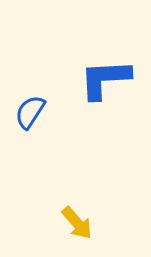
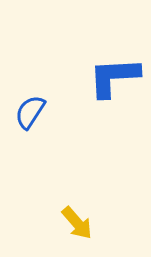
blue L-shape: moved 9 px right, 2 px up
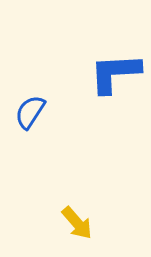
blue L-shape: moved 1 px right, 4 px up
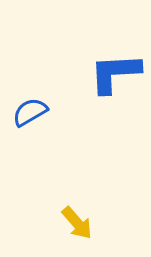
blue semicircle: rotated 27 degrees clockwise
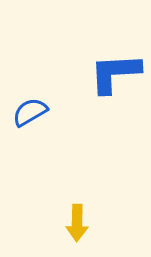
yellow arrow: rotated 42 degrees clockwise
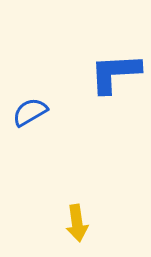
yellow arrow: rotated 9 degrees counterclockwise
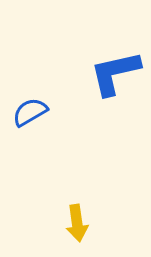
blue L-shape: rotated 10 degrees counterclockwise
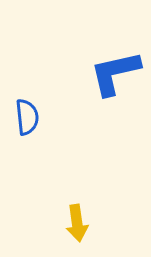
blue semicircle: moved 3 px left, 5 px down; rotated 114 degrees clockwise
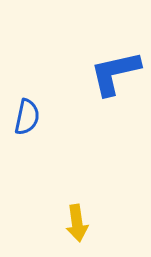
blue semicircle: rotated 18 degrees clockwise
